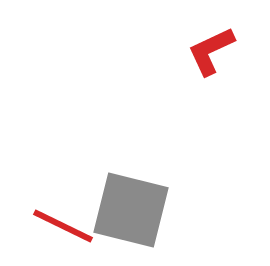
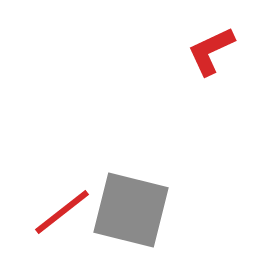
red line: moved 1 px left, 14 px up; rotated 64 degrees counterclockwise
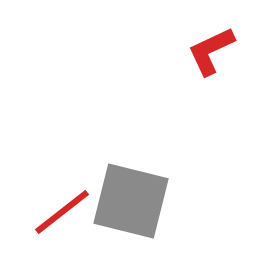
gray square: moved 9 px up
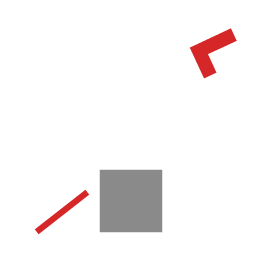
gray square: rotated 14 degrees counterclockwise
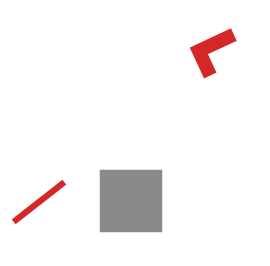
red line: moved 23 px left, 10 px up
